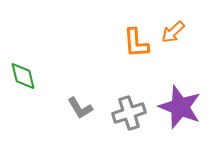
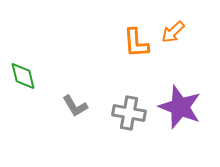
gray L-shape: moved 5 px left, 2 px up
gray cross: rotated 28 degrees clockwise
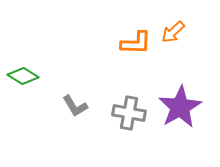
orange L-shape: rotated 84 degrees counterclockwise
green diamond: rotated 44 degrees counterclockwise
purple star: rotated 21 degrees clockwise
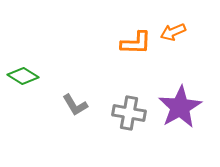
orange arrow: rotated 20 degrees clockwise
gray L-shape: moved 1 px up
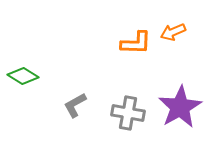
gray L-shape: rotated 92 degrees clockwise
gray cross: moved 1 px left
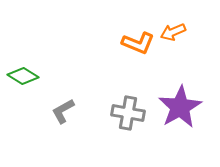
orange L-shape: moved 2 px right; rotated 20 degrees clockwise
gray L-shape: moved 12 px left, 6 px down
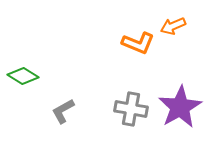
orange arrow: moved 6 px up
gray cross: moved 3 px right, 4 px up
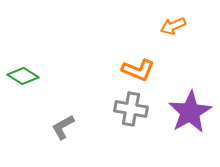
orange L-shape: moved 27 px down
purple star: moved 10 px right, 5 px down
gray L-shape: moved 16 px down
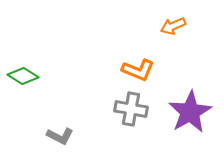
gray L-shape: moved 3 px left, 9 px down; rotated 124 degrees counterclockwise
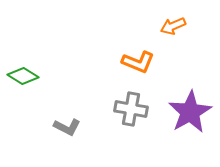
orange L-shape: moved 8 px up
gray L-shape: moved 7 px right, 9 px up
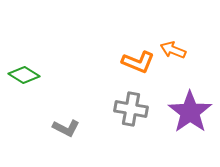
orange arrow: moved 24 px down; rotated 45 degrees clockwise
green diamond: moved 1 px right, 1 px up
purple star: rotated 6 degrees counterclockwise
gray L-shape: moved 1 px left, 1 px down
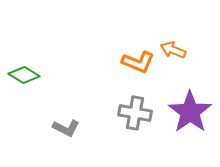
gray cross: moved 4 px right, 4 px down
